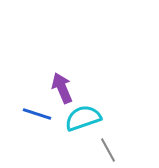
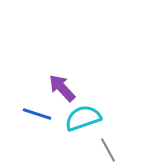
purple arrow: rotated 20 degrees counterclockwise
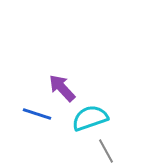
cyan semicircle: moved 7 px right
gray line: moved 2 px left, 1 px down
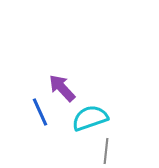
blue line: moved 3 px right, 2 px up; rotated 48 degrees clockwise
gray line: rotated 35 degrees clockwise
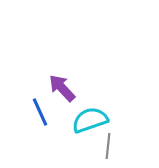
cyan semicircle: moved 2 px down
gray line: moved 2 px right, 5 px up
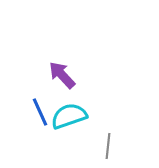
purple arrow: moved 13 px up
cyan semicircle: moved 21 px left, 4 px up
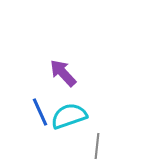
purple arrow: moved 1 px right, 2 px up
gray line: moved 11 px left
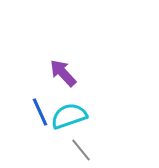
gray line: moved 16 px left, 4 px down; rotated 45 degrees counterclockwise
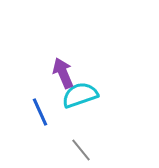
purple arrow: rotated 20 degrees clockwise
cyan semicircle: moved 11 px right, 21 px up
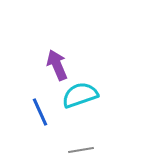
purple arrow: moved 6 px left, 8 px up
gray line: rotated 60 degrees counterclockwise
